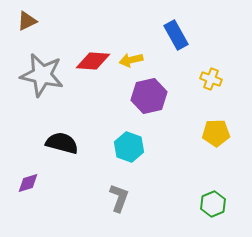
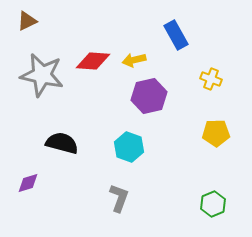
yellow arrow: moved 3 px right
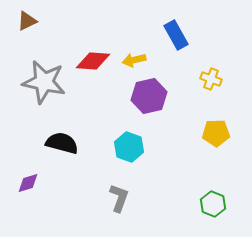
gray star: moved 2 px right, 7 px down
green hexagon: rotated 15 degrees counterclockwise
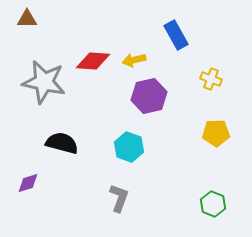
brown triangle: moved 2 px up; rotated 25 degrees clockwise
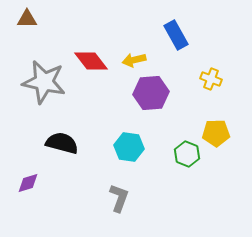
red diamond: moved 2 px left; rotated 48 degrees clockwise
purple hexagon: moved 2 px right, 3 px up; rotated 8 degrees clockwise
cyan hexagon: rotated 12 degrees counterclockwise
green hexagon: moved 26 px left, 50 px up
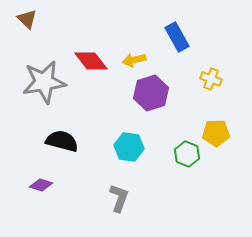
brown triangle: rotated 45 degrees clockwise
blue rectangle: moved 1 px right, 2 px down
gray star: rotated 21 degrees counterclockwise
purple hexagon: rotated 12 degrees counterclockwise
black semicircle: moved 2 px up
purple diamond: moved 13 px right, 2 px down; rotated 35 degrees clockwise
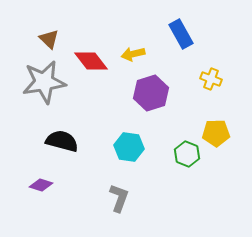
brown triangle: moved 22 px right, 20 px down
blue rectangle: moved 4 px right, 3 px up
yellow arrow: moved 1 px left, 6 px up
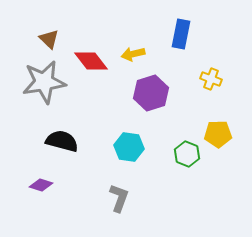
blue rectangle: rotated 40 degrees clockwise
yellow pentagon: moved 2 px right, 1 px down
